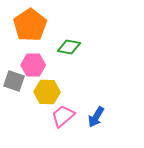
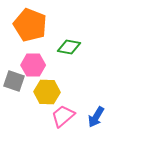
orange pentagon: rotated 16 degrees counterclockwise
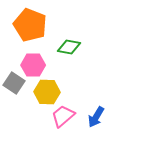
gray square: moved 2 px down; rotated 15 degrees clockwise
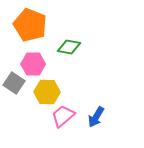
pink hexagon: moved 1 px up
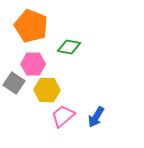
orange pentagon: moved 1 px right, 1 px down
yellow hexagon: moved 2 px up
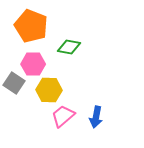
yellow hexagon: moved 2 px right
blue arrow: rotated 20 degrees counterclockwise
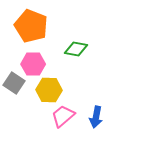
green diamond: moved 7 px right, 2 px down
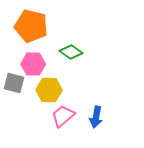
orange pentagon: rotated 8 degrees counterclockwise
green diamond: moved 5 px left, 3 px down; rotated 25 degrees clockwise
gray square: rotated 20 degrees counterclockwise
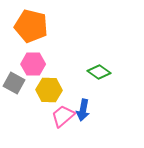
green diamond: moved 28 px right, 20 px down
gray square: rotated 15 degrees clockwise
blue arrow: moved 13 px left, 7 px up
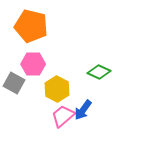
green diamond: rotated 10 degrees counterclockwise
yellow hexagon: moved 8 px right, 1 px up; rotated 25 degrees clockwise
blue arrow: rotated 25 degrees clockwise
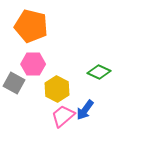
blue arrow: moved 2 px right
